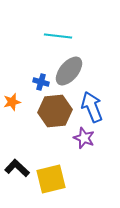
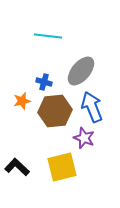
cyan line: moved 10 px left
gray ellipse: moved 12 px right
blue cross: moved 3 px right
orange star: moved 10 px right, 1 px up
black L-shape: moved 1 px up
yellow square: moved 11 px right, 12 px up
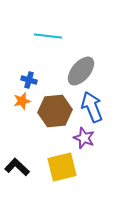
blue cross: moved 15 px left, 2 px up
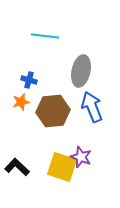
cyan line: moved 3 px left
gray ellipse: rotated 28 degrees counterclockwise
orange star: moved 1 px left, 1 px down
brown hexagon: moved 2 px left
purple star: moved 3 px left, 19 px down
yellow square: rotated 32 degrees clockwise
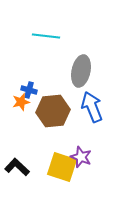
cyan line: moved 1 px right
blue cross: moved 10 px down
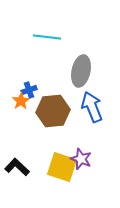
cyan line: moved 1 px right, 1 px down
blue cross: rotated 35 degrees counterclockwise
orange star: moved 1 px up; rotated 18 degrees counterclockwise
purple star: moved 2 px down
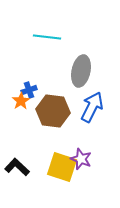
blue arrow: rotated 48 degrees clockwise
brown hexagon: rotated 12 degrees clockwise
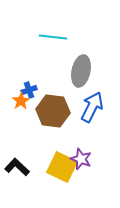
cyan line: moved 6 px right
yellow square: rotated 8 degrees clockwise
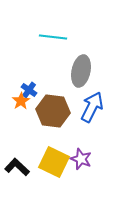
blue cross: rotated 35 degrees counterclockwise
yellow square: moved 8 px left, 5 px up
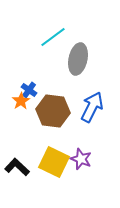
cyan line: rotated 44 degrees counterclockwise
gray ellipse: moved 3 px left, 12 px up
